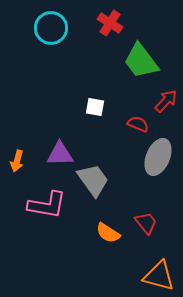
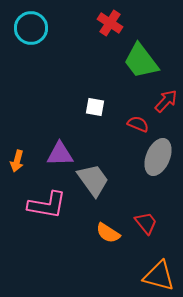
cyan circle: moved 20 px left
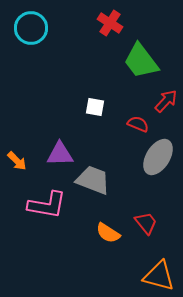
gray ellipse: rotated 9 degrees clockwise
orange arrow: rotated 60 degrees counterclockwise
gray trapezoid: rotated 33 degrees counterclockwise
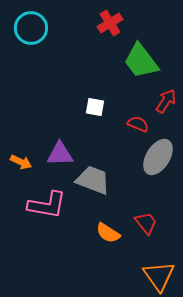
red cross: rotated 25 degrees clockwise
red arrow: rotated 10 degrees counterclockwise
orange arrow: moved 4 px right, 1 px down; rotated 20 degrees counterclockwise
orange triangle: rotated 40 degrees clockwise
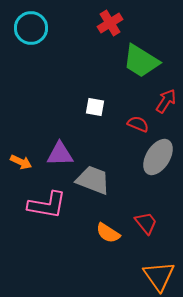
green trapezoid: rotated 21 degrees counterclockwise
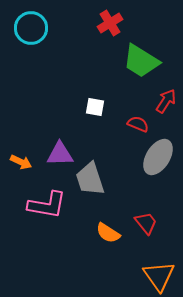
gray trapezoid: moved 3 px left, 1 px up; rotated 129 degrees counterclockwise
